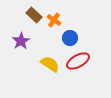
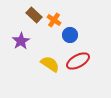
blue circle: moved 3 px up
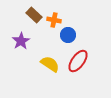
orange cross: rotated 24 degrees counterclockwise
blue circle: moved 2 px left
red ellipse: rotated 25 degrees counterclockwise
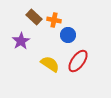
brown rectangle: moved 2 px down
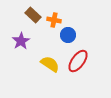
brown rectangle: moved 1 px left, 2 px up
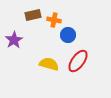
brown rectangle: rotated 56 degrees counterclockwise
purple star: moved 7 px left, 1 px up
yellow semicircle: moved 1 px left; rotated 18 degrees counterclockwise
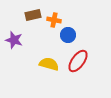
purple star: rotated 24 degrees counterclockwise
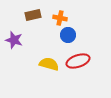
orange cross: moved 6 px right, 2 px up
red ellipse: rotated 35 degrees clockwise
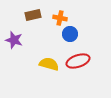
blue circle: moved 2 px right, 1 px up
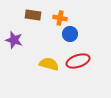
brown rectangle: rotated 21 degrees clockwise
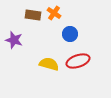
orange cross: moved 6 px left, 5 px up; rotated 24 degrees clockwise
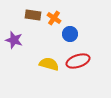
orange cross: moved 5 px down
